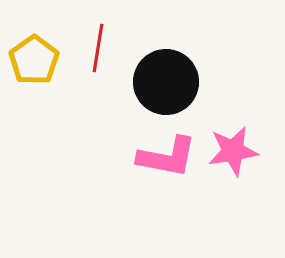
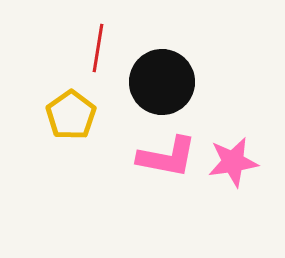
yellow pentagon: moved 37 px right, 55 px down
black circle: moved 4 px left
pink star: moved 11 px down
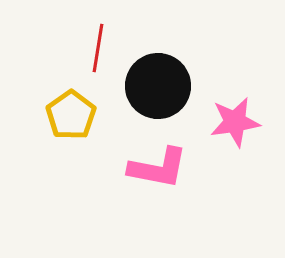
black circle: moved 4 px left, 4 px down
pink L-shape: moved 9 px left, 11 px down
pink star: moved 2 px right, 40 px up
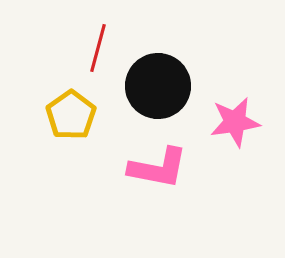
red line: rotated 6 degrees clockwise
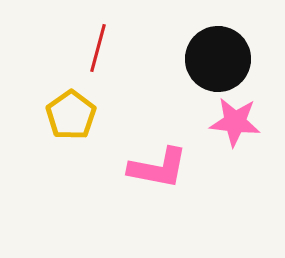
black circle: moved 60 px right, 27 px up
pink star: rotated 15 degrees clockwise
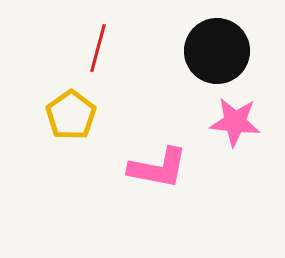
black circle: moved 1 px left, 8 px up
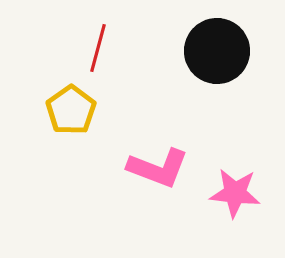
yellow pentagon: moved 5 px up
pink star: moved 71 px down
pink L-shape: rotated 10 degrees clockwise
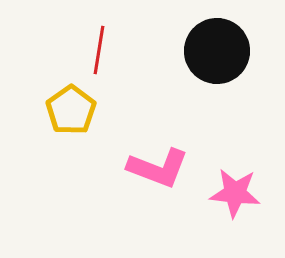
red line: moved 1 px right, 2 px down; rotated 6 degrees counterclockwise
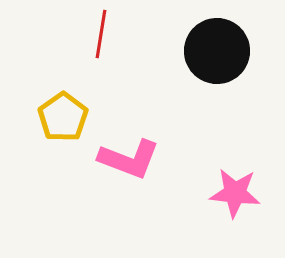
red line: moved 2 px right, 16 px up
yellow pentagon: moved 8 px left, 7 px down
pink L-shape: moved 29 px left, 9 px up
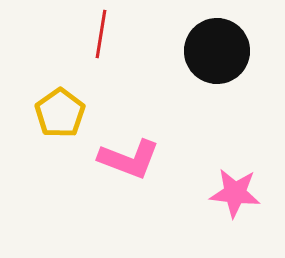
yellow pentagon: moved 3 px left, 4 px up
